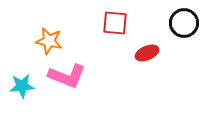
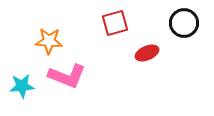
red square: rotated 20 degrees counterclockwise
orange star: rotated 8 degrees counterclockwise
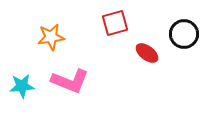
black circle: moved 11 px down
orange star: moved 2 px right, 4 px up; rotated 12 degrees counterclockwise
red ellipse: rotated 60 degrees clockwise
pink L-shape: moved 3 px right, 5 px down
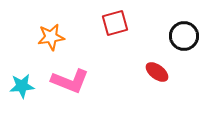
black circle: moved 2 px down
red ellipse: moved 10 px right, 19 px down
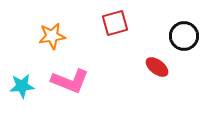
orange star: moved 1 px right, 1 px up
red ellipse: moved 5 px up
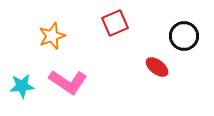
red square: rotated 8 degrees counterclockwise
orange star: rotated 12 degrees counterclockwise
pink L-shape: moved 2 px left, 1 px down; rotated 12 degrees clockwise
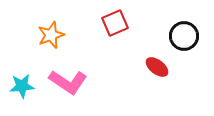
orange star: moved 1 px left, 1 px up
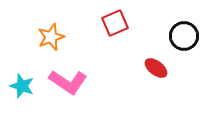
orange star: moved 2 px down
red ellipse: moved 1 px left, 1 px down
cyan star: rotated 25 degrees clockwise
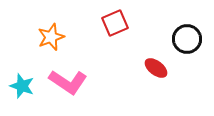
black circle: moved 3 px right, 3 px down
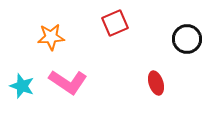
orange star: rotated 16 degrees clockwise
red ellipse: moved 15 px down; rotated 35 degrees clockwise
